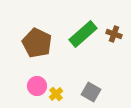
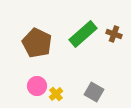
gray square: moved 3 px right
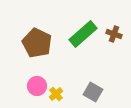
gray square: moved 1 px left
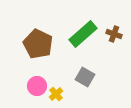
brown pentagon: moved 1 px right, 1 px down
gray square: moved 8 px left, 15 px up
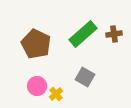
brown cross: rotated 28 degrees counterclockwise
brown pentagon: moved 2 px left
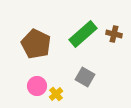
brown cross: rotated 21 degrees clockwise
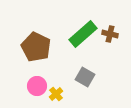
brown cross: moved 4 px left
brown pentagon: moved 3 px down
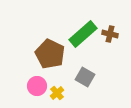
brown pentagon: moved 14 px right, 7 px down
yellow cross: moved 1 px right, 1 px up
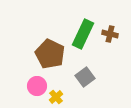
green rectangle: rotated 24 degrees counterclockwise
gray square: rotated 24 degrees clockwise
yellow cross: moved 1 px left, 4 px down
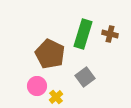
green rectangle: rotated 8 degrees counterclockwise
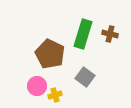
gray square: rotated 18 degrees counterclockwise
yellow cross: moved 1 px left, 2 px up; rotated 24 degrees clockwise
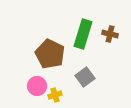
gray square: rotated 18 degrees clockwise
